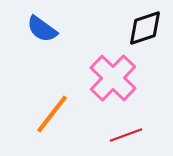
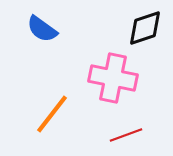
pink cross: rotated 33 degrees counterclockwise
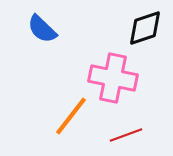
blue semicircle: rotated 8 degrees clockwise
orange line: moved 19 px right, 2 px down
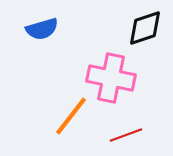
blue semicircle: rotated 60 degrees counterclockwise
pink cross: moved 2 px left
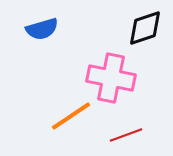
orange line: rotated 18 degrees clockwise
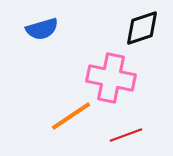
black diamond: moved 3 px left
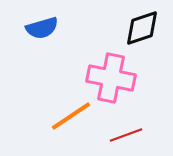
blue semicircle: moved 1 px up
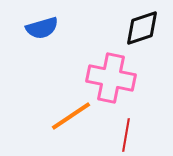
red line: rotated 60 degrees counterclockwise
